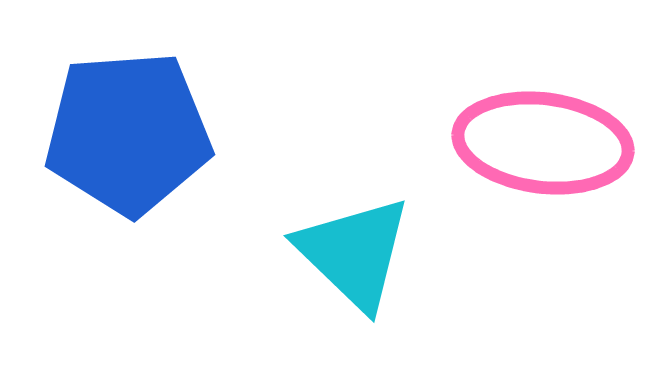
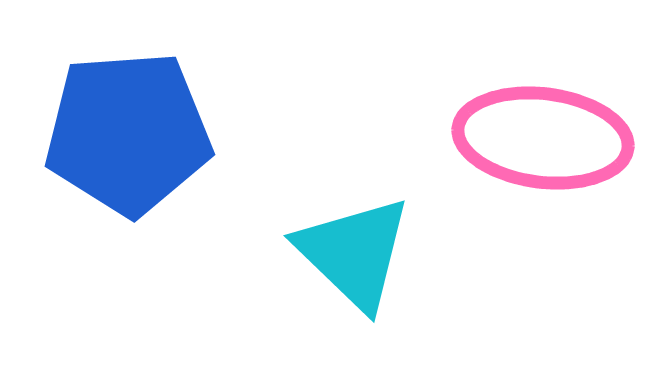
pink ellipse: moved 5 px up
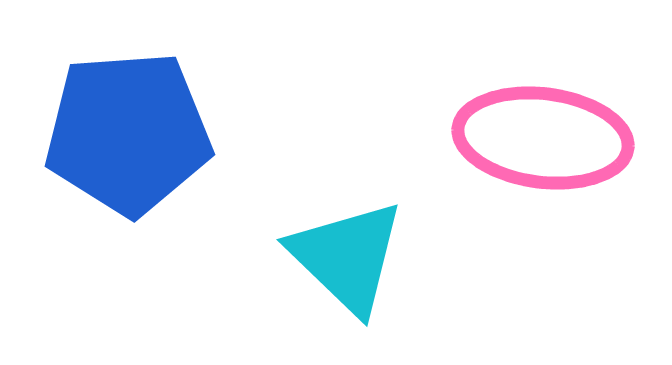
cyan triangle: moved 7 px left, 4 px down
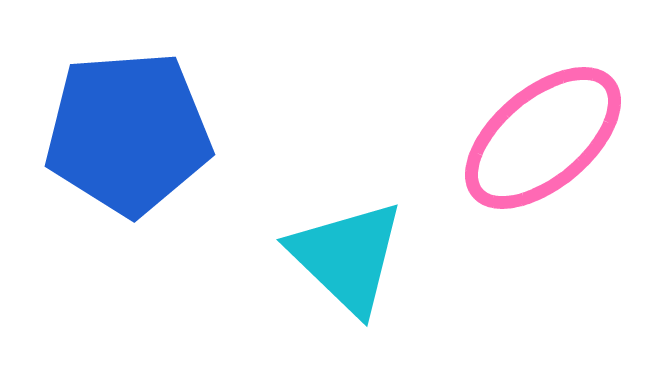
pink ellipse: rotated 47 degrees counterclockwise
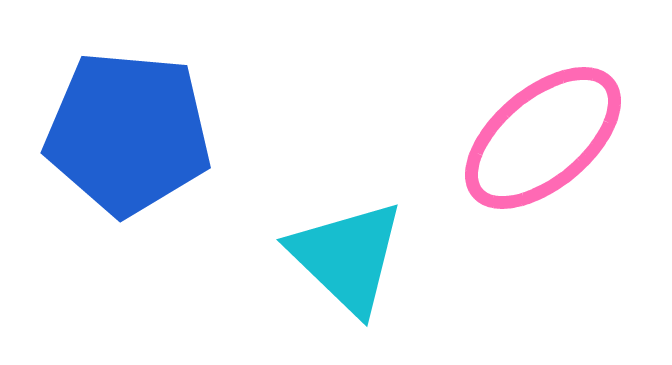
blue pentagon: rotated 9 degrees clockwise
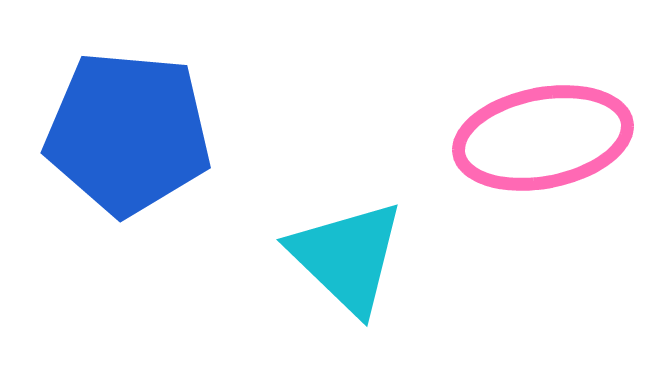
pink ellipse: rotated 29 degrees clockwise
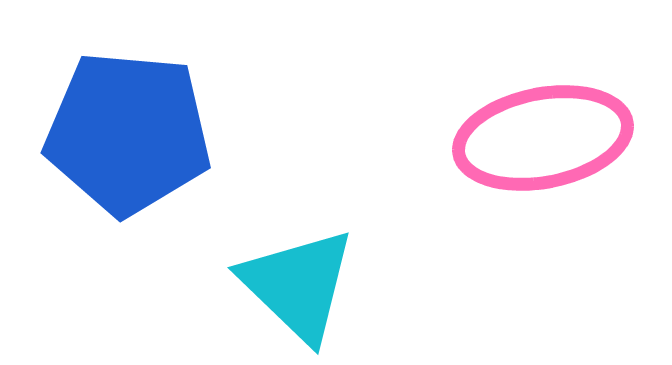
cyan triangle: moved 49 px left, 28 px down
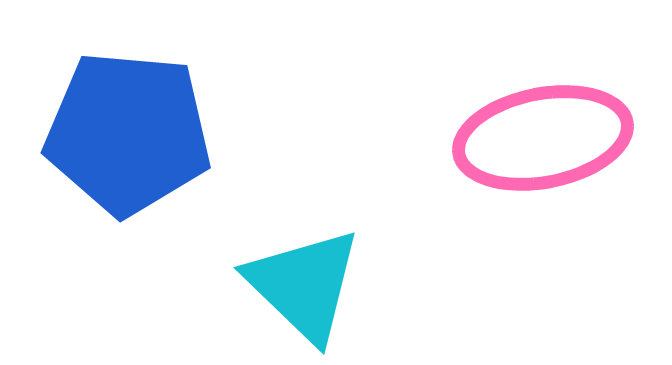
cyan triangle: moved 6 px right
